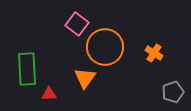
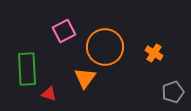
pink square: moved 13 px left, 7 px down; rotated 25 degrees clockwise
red triangle: rotated 21 degrees clockwise
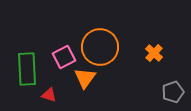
pink square: moved 26 px down
orange circle: moved 5 px left
orange cross: rotated 12 degrees clockwise
red triangle: moved 1 px down
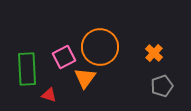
gray pentagon: moved 11 px left, 6 px up
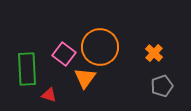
pink square: moved 3 px up; rotated 25 degrees counterclockwise
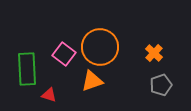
orange triangle: moved 7 px right, 3 px down; rotated 35 degrees clockwise
gray pentagon: moved 1 px left, 1 px up
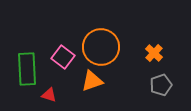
orange circle: moved 1 px right
pink square: moved 1 px left, 3 px down
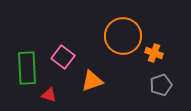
orange circle: moved 22 px right, 11 px up
orange cross: rotated 24 degrees counterclockwise
green rectangle: moved 1 px up
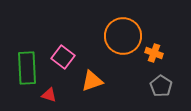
gray pentagon: moved 1 px down; rotated 20 degrees counterclockwise
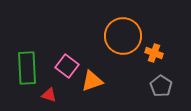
pink square: moved 4 px right, 9 px down
